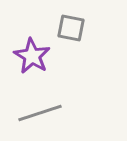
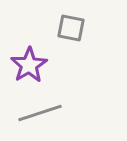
purple star: moved 3 px left, 9 px down; rotated 9 degrees clockwise
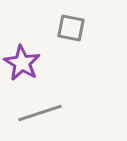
purple star: moved 7 px left, 2 px up; rotated 9 degrees counterclockwise
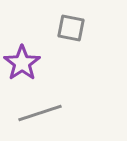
purple star: rotated 6 degrees clockwise
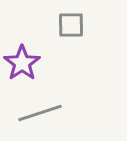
gray square: moved 3 px up; rotated 12 degrees counterclockwise
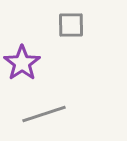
gray line: moved 4 px right, 1 px down
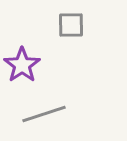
purple star: moved 2 px down
